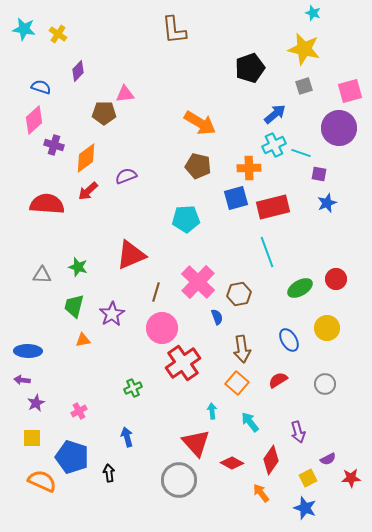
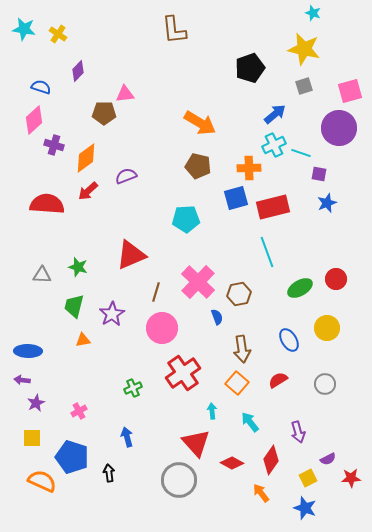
red cross at (183, 363): moved 10 px down
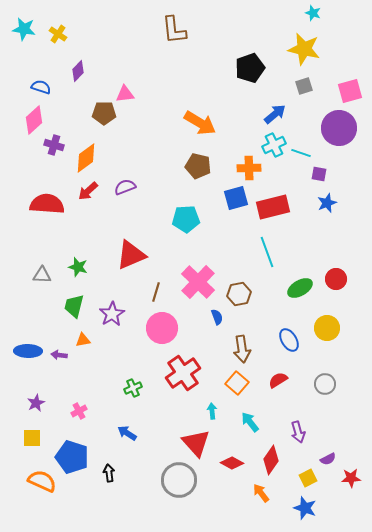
purple semicircle at (126, 176): moved 1 px left, 11 px down
purple arrow at (22, 380): moved 37 px right, 25 px up
blue arrow at (127, 437): moved 4 px up; rotated 42 degrees counterclockwise
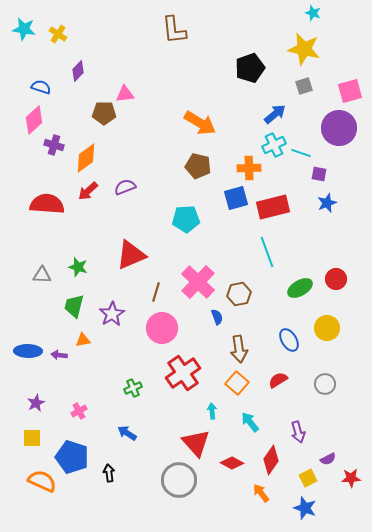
brown arrow at (242, 349): moved 3 px left
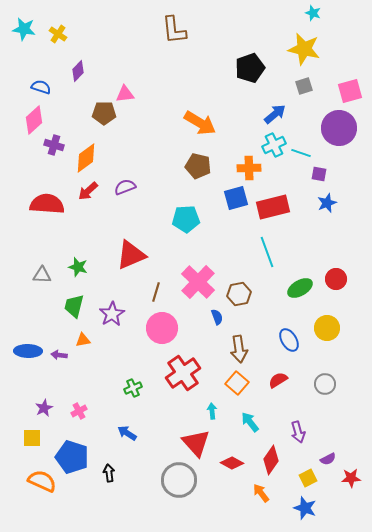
purple star at (36, 403): moved 8 px right, 5 px down
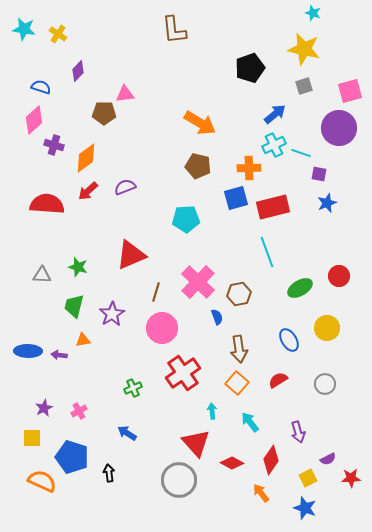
red circle at (336, 279): moved 3 px right, 3 px up
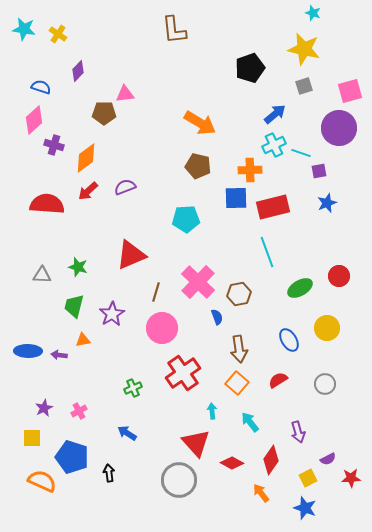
orange cross at (249, 168): moved 1 px right, 2 px down
purple square at (319, 174): moved 3 px up; rotated 21 degrees counterclockwise
blue square at (236, 198): rotated 15 degrees clockwise
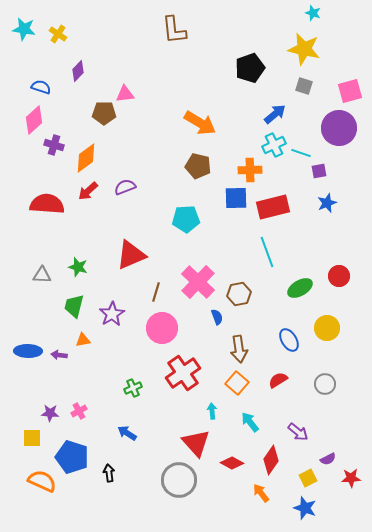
gray square at (304, 86): rotated 36 degrees clockwise
purple star at (44, 408): moved 6 px right, 5 px down; rotated 30 degrees clockwise
purple arrow at (298, 432): rotated 35 degrees counterclockwise
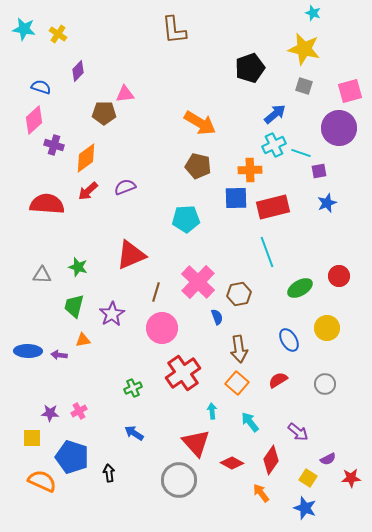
blue arrow at (127, 433): moved 7 px right
yellow square at (308, 478): rotated 30 degrees counterclockwise
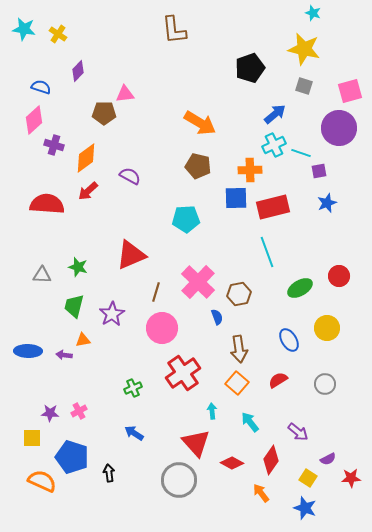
purple semicircle at (125, 187): moved 5 px right, 11 px up; rotated 50 degrees clockwise
purple arrow at (59, 355): moved 5 px right
